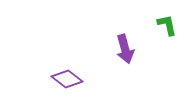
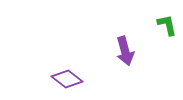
purple arrow: moved 2 px down
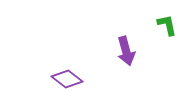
purple arrow: moved 1 px right
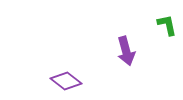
purple diamond: moved 1 px left, 2 px down
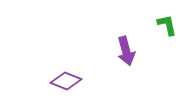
purple diamond: rotated 16 degrees counterclockwise
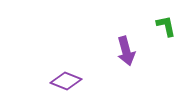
green L-shape: moved 1 px left, 1 px down
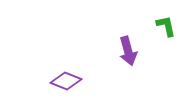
purple arrow: moved 2 px right
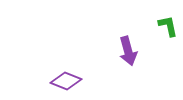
green L-shape: moved 2 px right
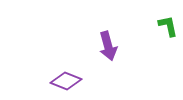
purple arrow: moved 20 px left, 5 px up
